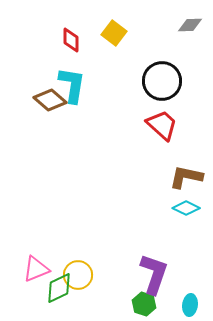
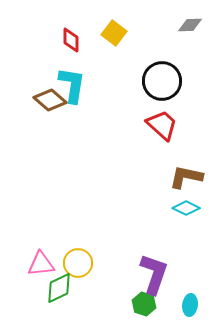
pink triangle: moved 5 px right, 5 px up; rotated 16 degrees clockwise
yellow circle: moved 12 px up
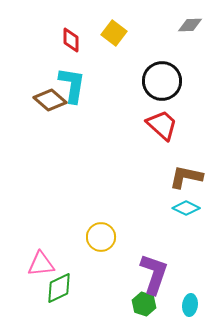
yellow circle: moved 23 px right, 26 px up
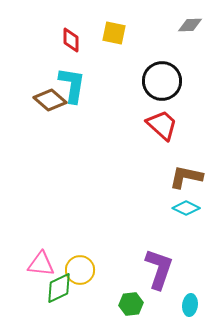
yellow square: rotated 25 degrees counterclockwise
yellow circle: moved 21 px left, 33 px down
pink triangle: rotated 12 degrees clockwise
purple L-shape: moved 5 px right, 5 px up
green hexagon: moved 13 px left; rotated 25 degrees counterclockwise
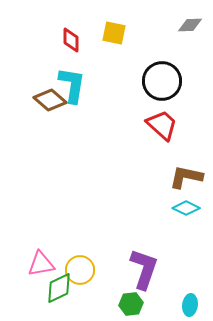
pink triangle: rotated 16 degrees counterclockwise
purple L-shape: moved 15 px left
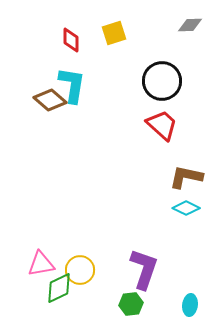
yellow square: rotated 30 degrees counterclockwise
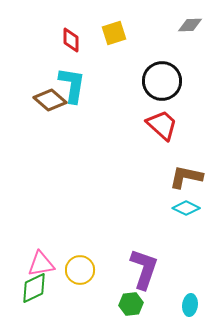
green diamond: moved 25 px left
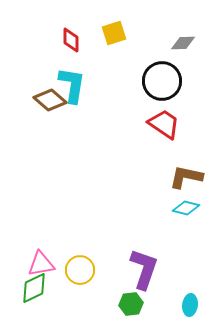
gray diamond: moved 7 px left, 18 px down
red trapezoid: moved 2 px right, 1 px up; rotated 8 degrees counterclockwise
cyan diamond: rotated 12 degrees counterclockwise
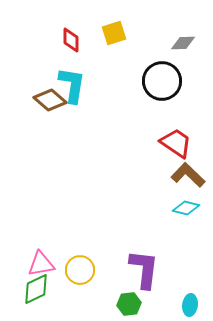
red trapezoid: moved 12 px right, 19 px down
brown L-shape: moved 2 px right, 2 px up; rotated 32 degrees clockwise
purple L-shape: rotated 12 degrees counterclockwise
green diamond: moved 2 px right, 1 px down
green hexagon: moved 2 px left
